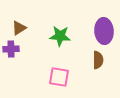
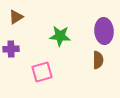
brown triangle: moved 3 px left, 11 px up
pink square: moved 17 px left, 5 px up; rotated 25 degrees counterclockwise
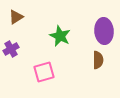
green star: rotated 20 degrees clockwise
purple cross: rotated 28 degrees counterclockwise
pink square: moved 2 px right
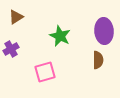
pink square: moved 1 px right
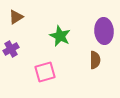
brown semicircle: moved 3 px left
